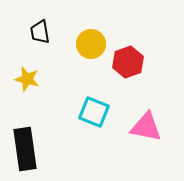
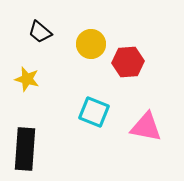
black trapezoid: rotated 40 degrees counterclockwise
red hexagon: rotated 16 degrees clockwise
black rectangle: rotated 12 degrees clockwise
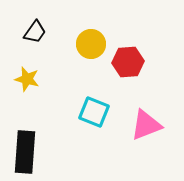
black trapezoid: moved 5 px left; rotated 95 degrees counterclockwise
pink triangle: moved 2 px up; rotated 32 degrees counterclockwise
black rectangle: moved 3 px down
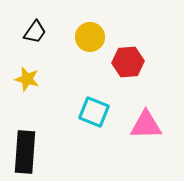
yellow circle: moved 1 px left, 7 px up
pink triangle: rotated 20 degrees clockwise
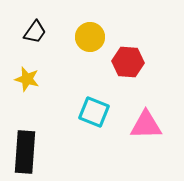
red hexagon: rotated 8 degrees clockwise
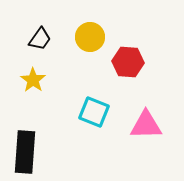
black trapezoid: moved 5 px right, 7 px down
yellow star: moved 6 px right, 1 px down; rotated 20 degrees clockwise
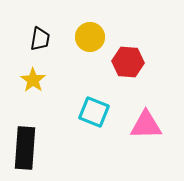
black trapezoid: rotated 25 degrees counterclockwise
black rectangle: moved 4 px up
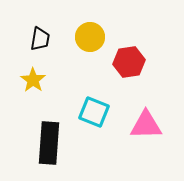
red hexagon: moved 1 px right; rotated 12 degrees counterclockwise
black rectangle: moved 24 px right, 5 px up
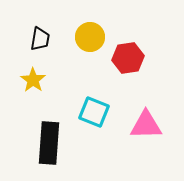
red hexagon: moved 1 px left, 4 px up
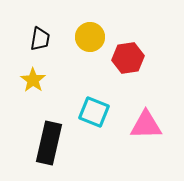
black rectangle: rotated 9 degrees clockwise
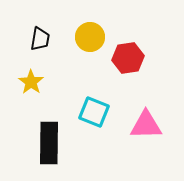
yellow star: moved 2 px left, 2 px down
black rectangle: rotated 12 degrees counterclockwise
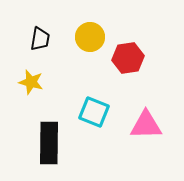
yellow star: rotated 20 degrees counterclockwise
